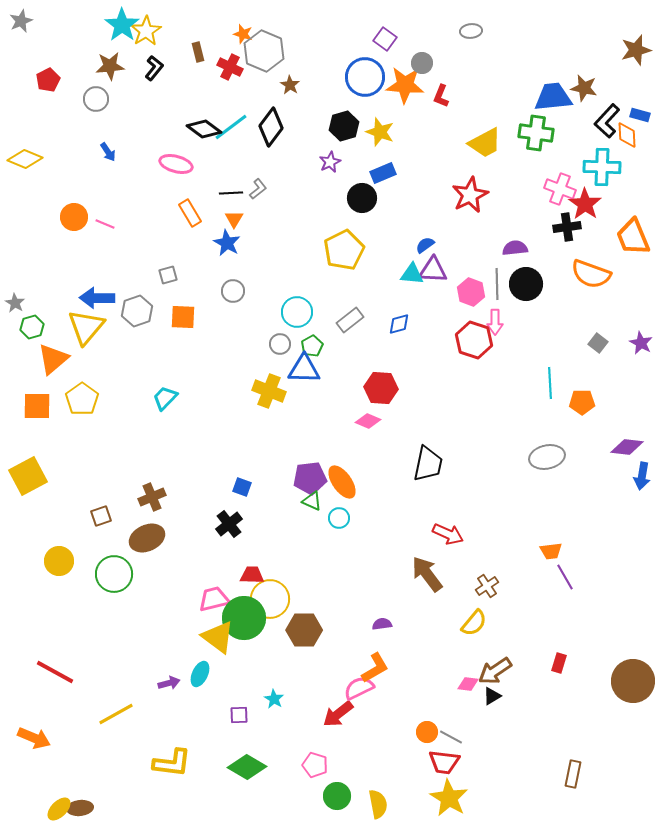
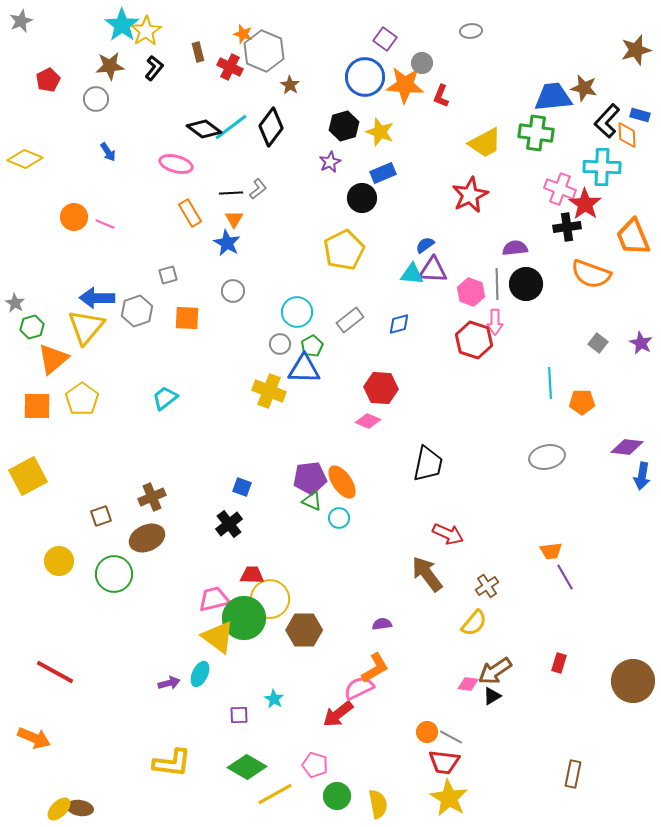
orange square at (183, 317): moved 4 px right, 1 px down
cyan trapezoid at (165, 398): rotated 8 degrees clockwise
yellow line at (116, 714): moved 159 px right, 80 px down
brown ellipse at (80, 808): rotated 15 degrees clockwise
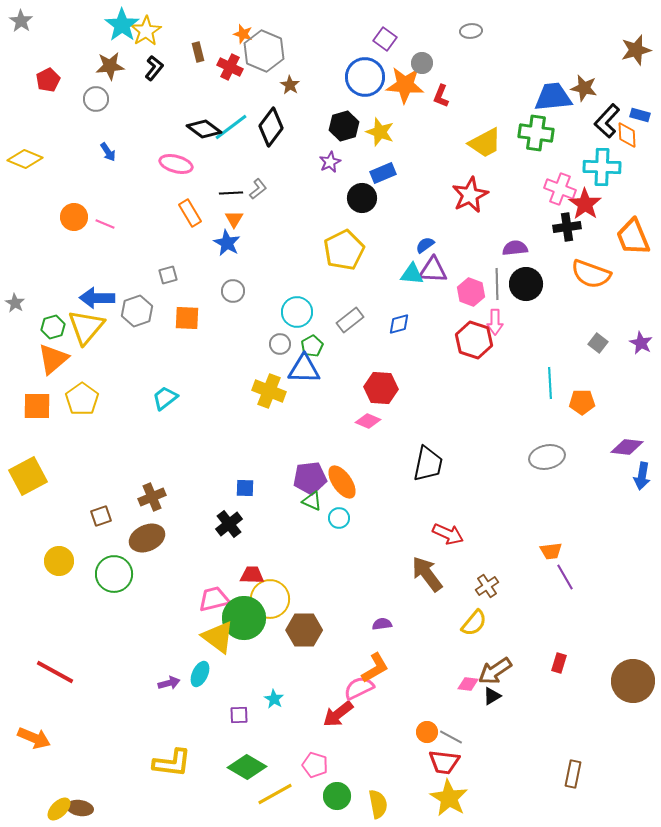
gray star at (21, 21): rotated 15 degrees counterclockwise
green hexagon at (32, 327): moved 21 px right
blue square at (242, 487): moved 3 px right, 1 px down; rotated 18 degrees counterclockwise
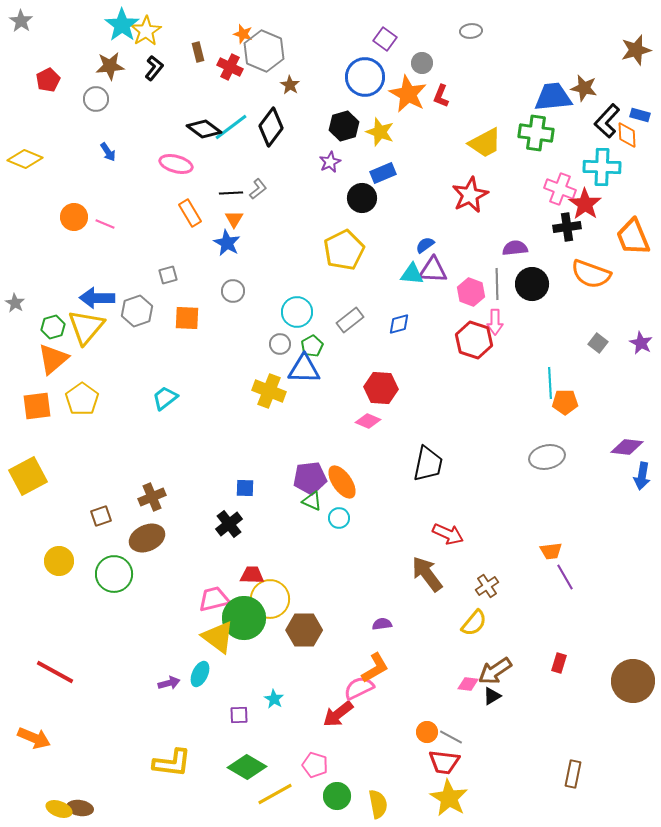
orange star at (405, 85): moved 3 px right, 9 px down; rotated 24 degrees clockwise
black circle at (526, 284): moved 6 px right
orange pentagon at (582, 402): moved 17 px left
orange square at (37, 406): rotated 8 degrees counterclockwise
yellow ellipse at (59, 809): rotated 65 degrees clockwise
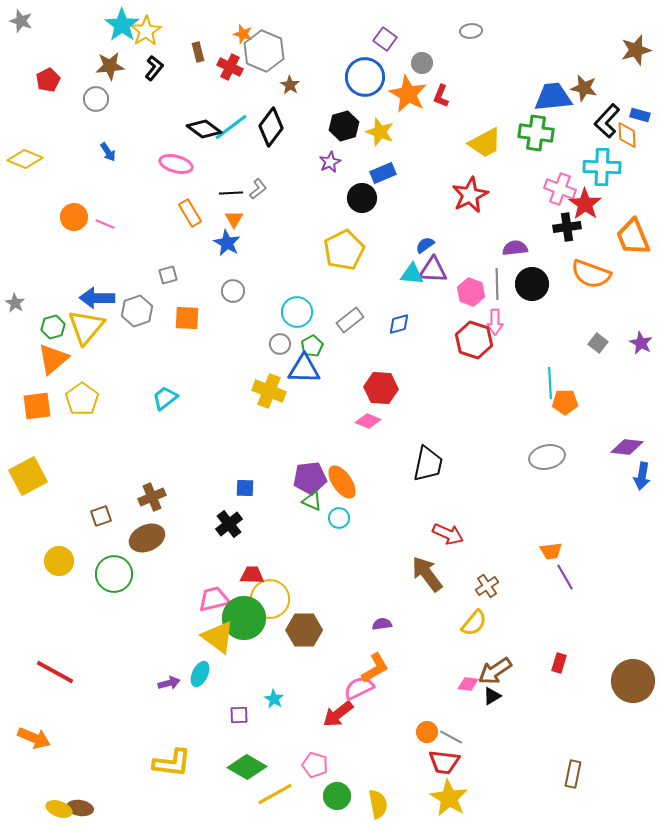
gray star at (21, 21): rotated 15 degrees counterclockwise
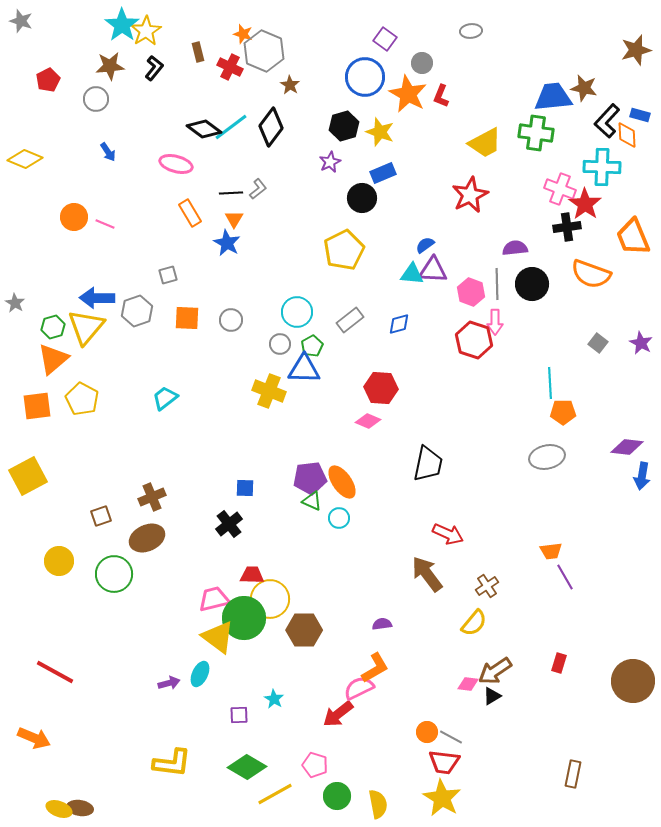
gray circle at (233, 291): moved 2 px left, 29 px down
yellow pentagon at (82, 399): rotated 8 degrees counterclockwise
orange pentagon at (565, 402): moved 2 px left, 10 px down
yellow star at (449, 798): moved 7 px left
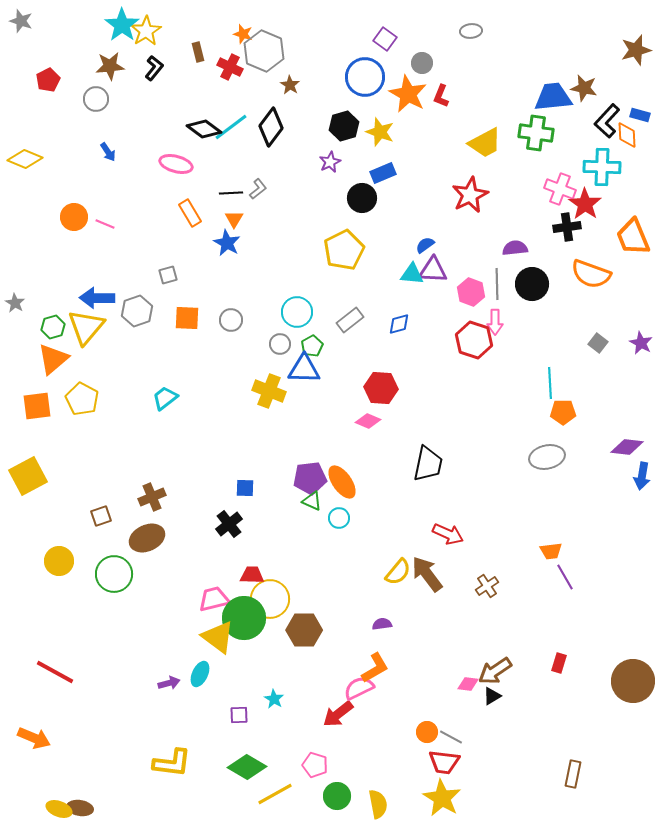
yellow semicircle at (474, 623): moved 76 px left, 51 px up
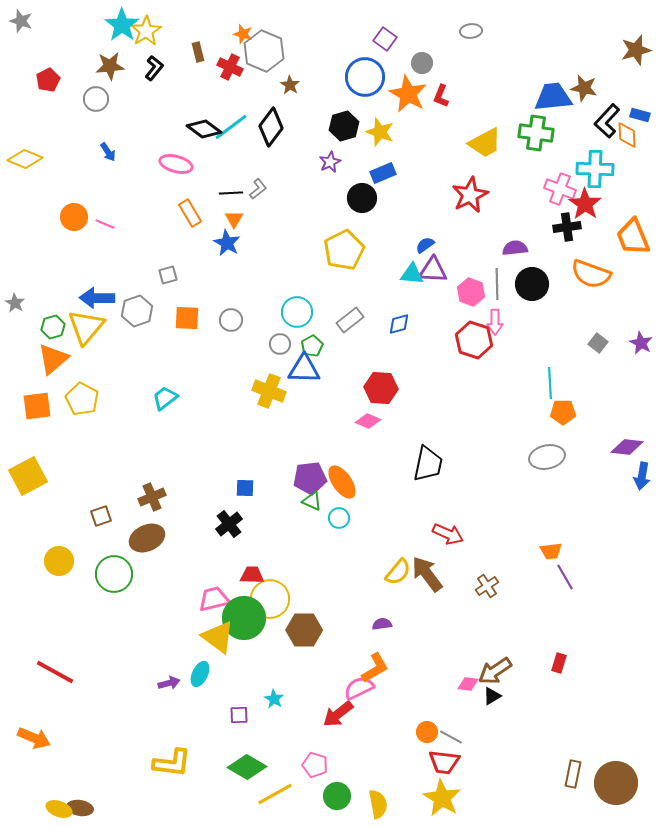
cyan cross at (602, 167): moved 7 px left, 2 px down
brown circle at (633, 681): moved 17 px left, 102 px down
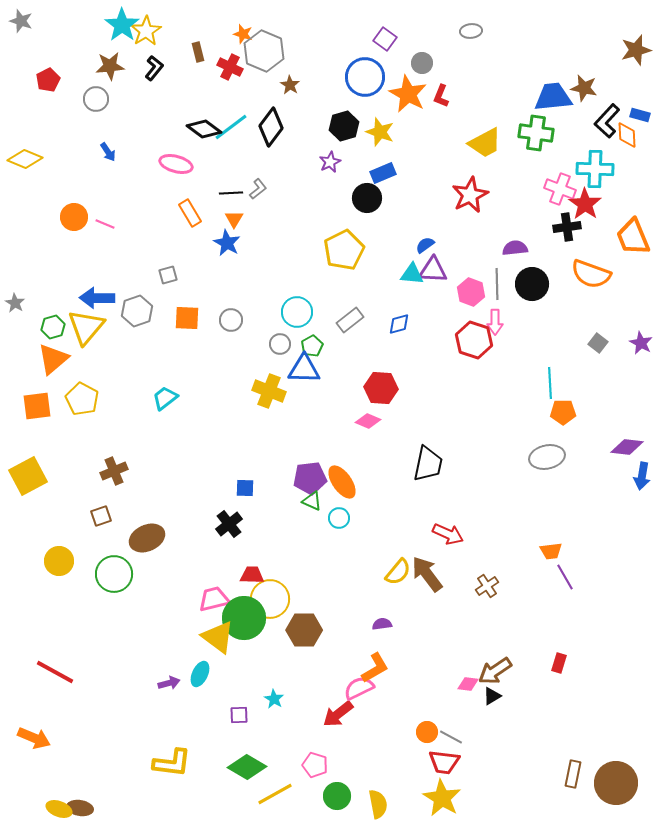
black circle at (362, 198): moved 5 px right
brown cross at (152, 497): moved 38 px left, 26 px up
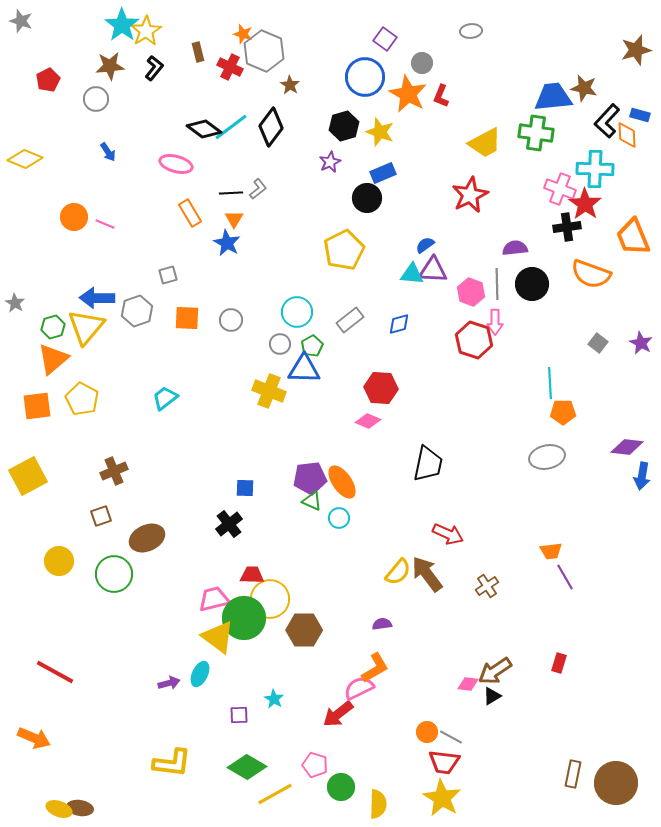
green circle at (337, 796): moved 4 px right, 9 px up
yellow semicircle at (378, 804): rotated 12 degrees clockwise
